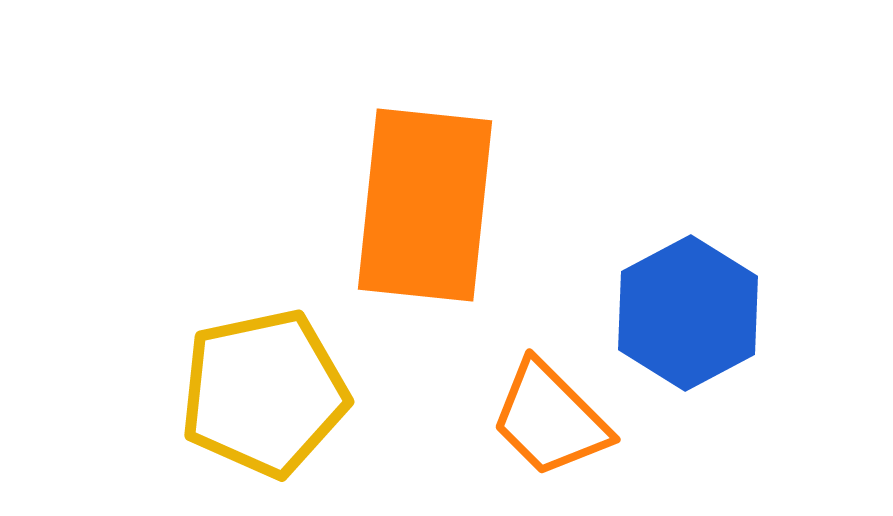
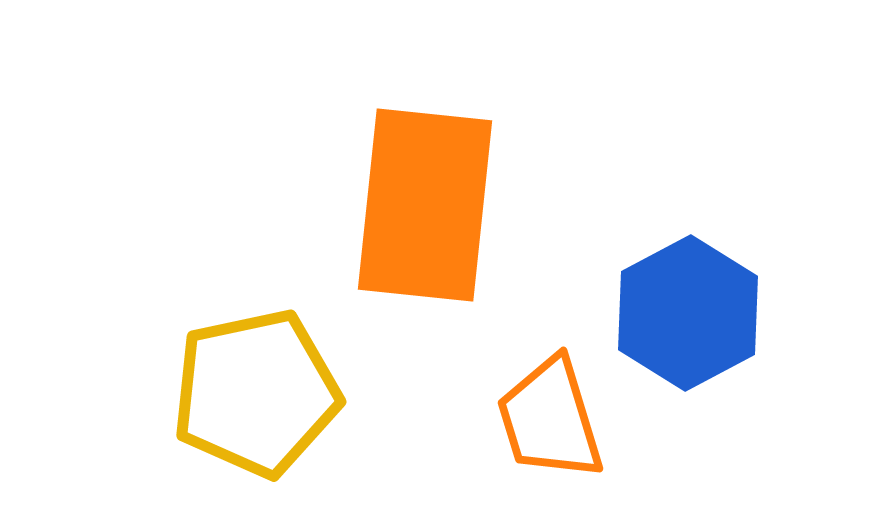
yellow pentagon: moved 8 px left
orange trapezoid: rotated 28 degrees clockwise
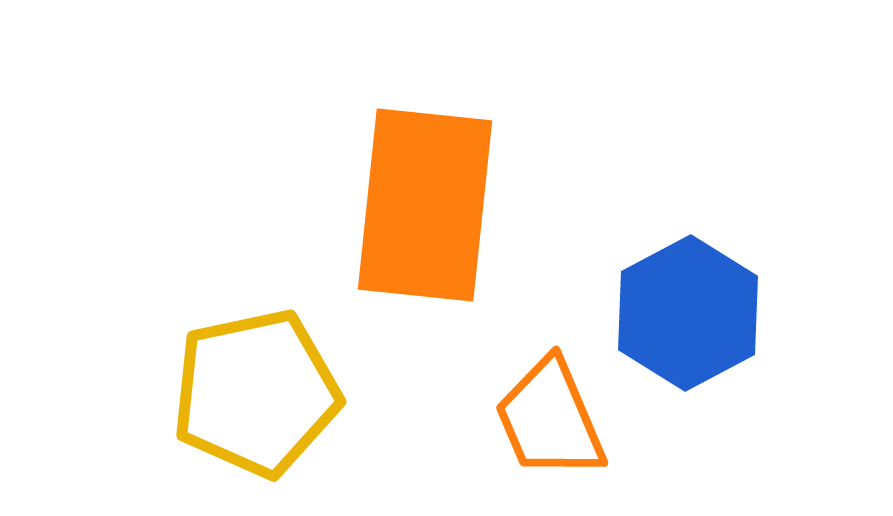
orange trapezoid: rotated 6 degrees counterclockwise
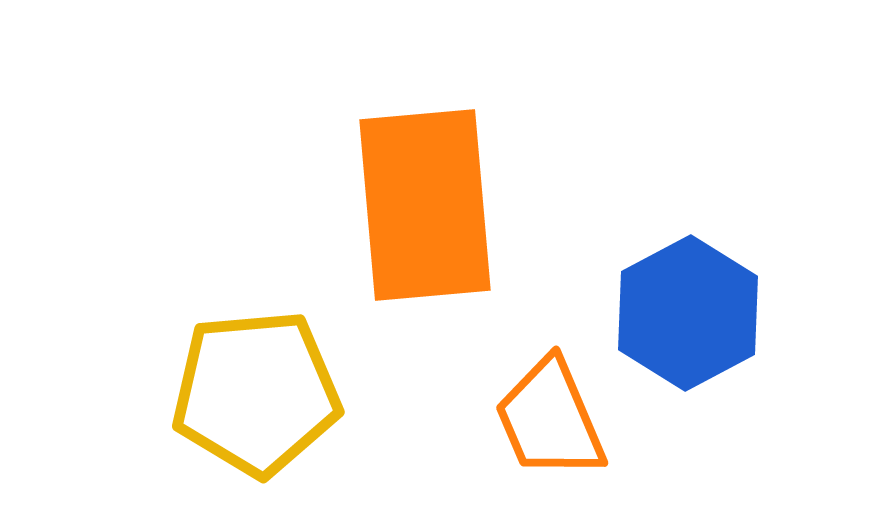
orange rectangle: rotated 11 degrees counterclockwise
yellow pentagon: rotated 7 degrees clockwise
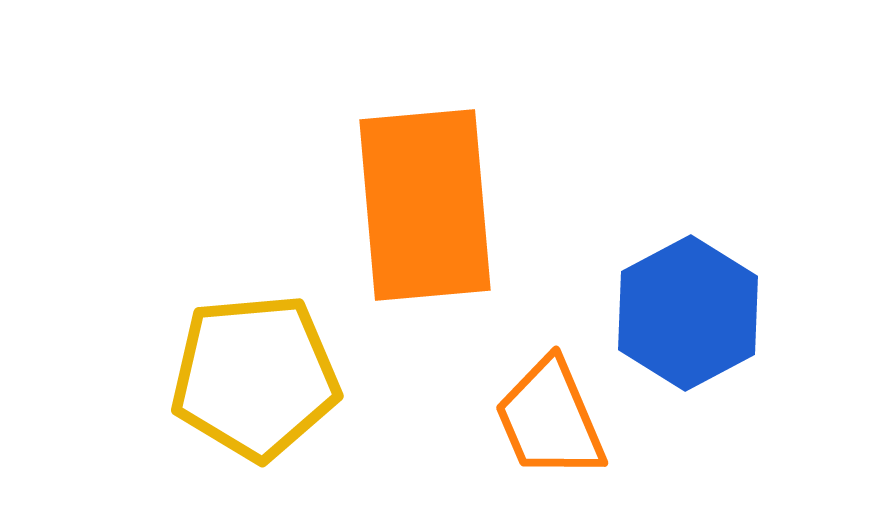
yellow pentagon: moved 1 px left, 16 px up
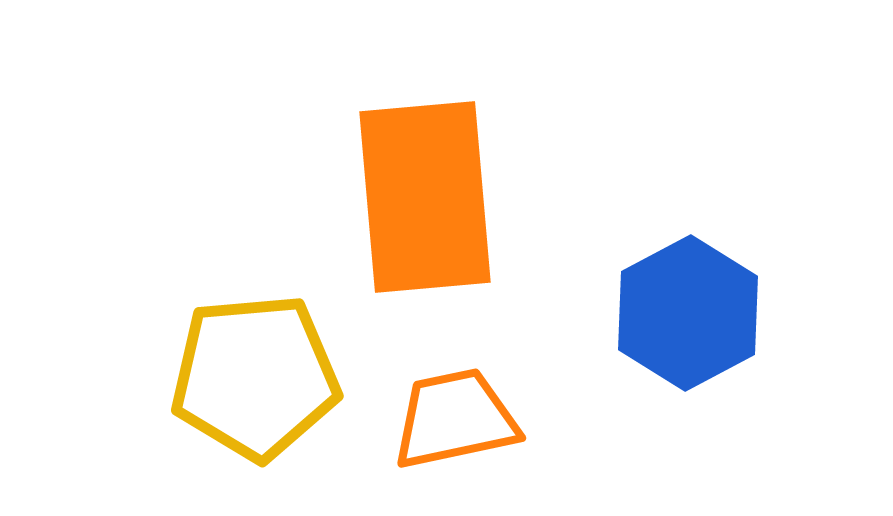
orange rectangle: moved 8 px up
orange trapezoid: moved 95 px left; rotated 101 degrees clockwise
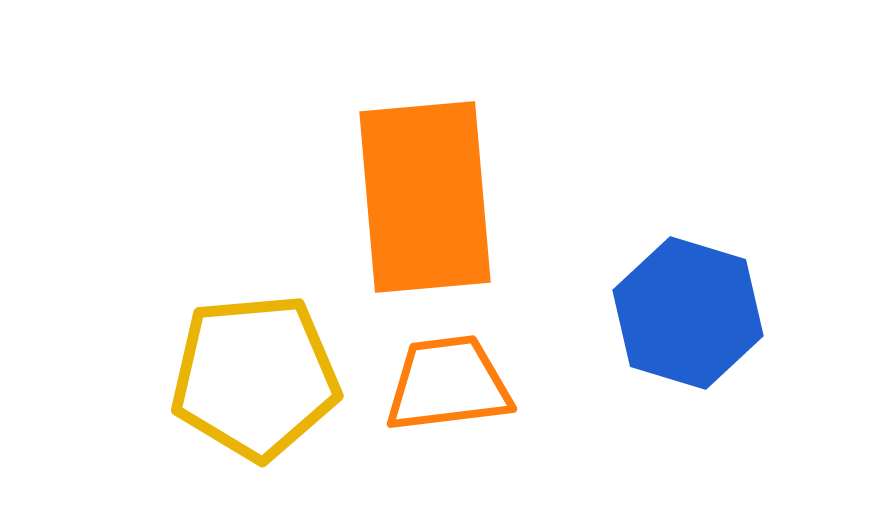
blue hexagon: rotated 15 degrees counterclockwise
orange trapezoid: moved 7 px left, 35 px up; rotated 5 degrees clockwise
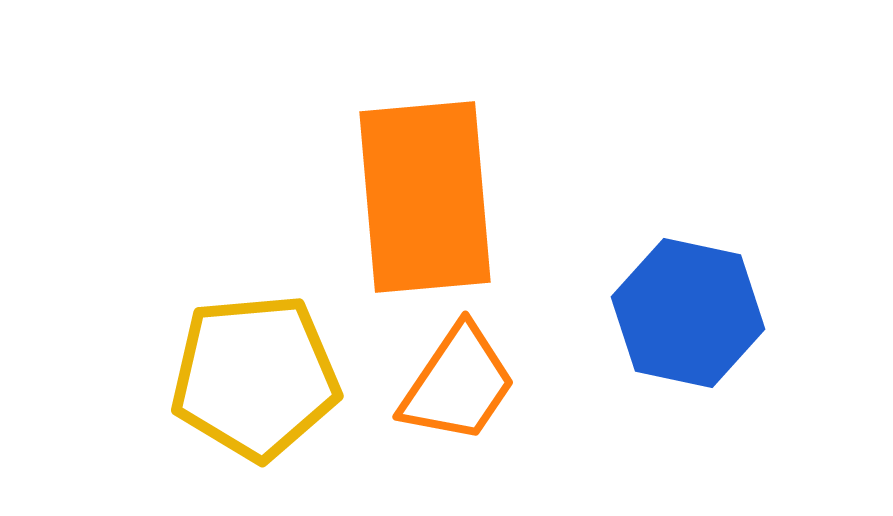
blue hexagon: rotated 5 degrees counterclockwise
orange trapezoid: moved 10 px right; rotated 131 degrees clockwise
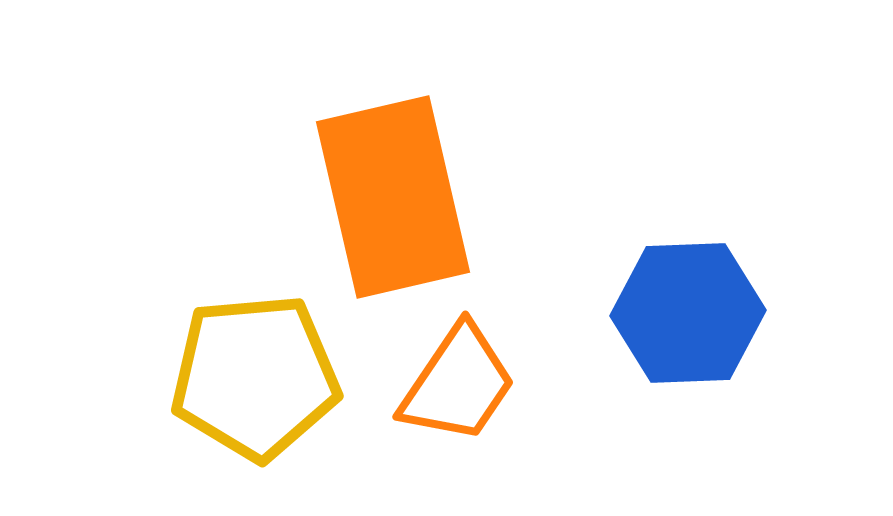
orange rectangle: moved 32 px left; rotated 8 degrees counterclockwise
blue hexagon: rotated 14 degrees counterclockwise
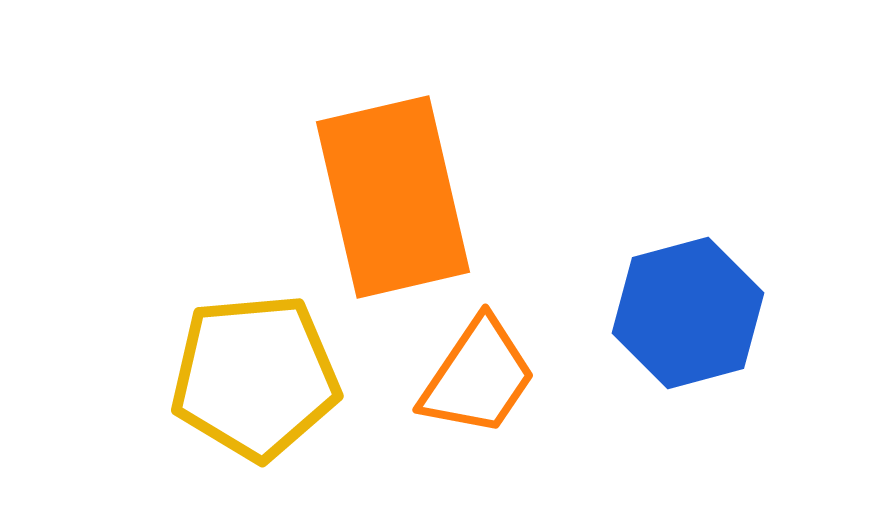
blue hexagon: rotated 13 degrees counterclockwise
orange trapezoid: moved 20 px right, 7 px up
